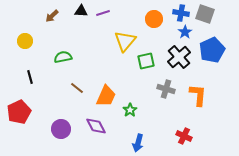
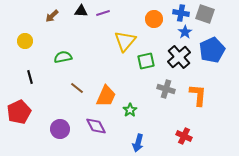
purple circle: moved 1 px left
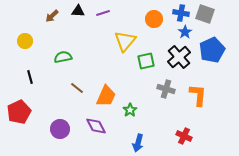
black triangle: moved 3 px left
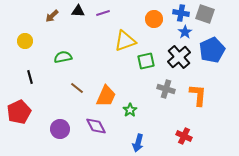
yellow triangle: rotated 30 degrees clockwise
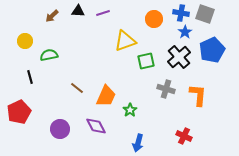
green semicircle: moved 14 px left, 2 px up
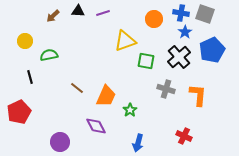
brown arrow: moved 1 px right
green square: rotated 24 degrees clockwise
purple circle: moved 13 px down
